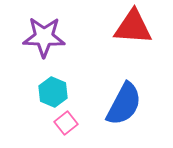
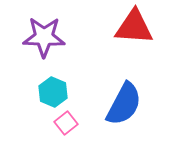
red triangle: moved 1 px right
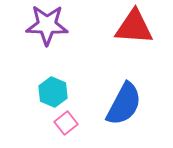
purple star: moved 3 px right, 12 px up
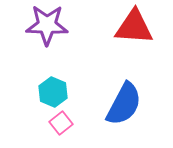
pink square: moved 5 px left
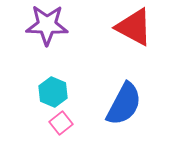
red triangle: rotated 24 degrees clockwise
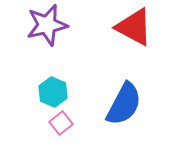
purple star: rotated 15 degrees counterclockwise
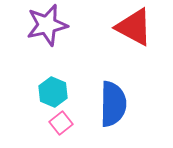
blue semicircle: moved 11 px left; rotated 27 degrees counterclockwise
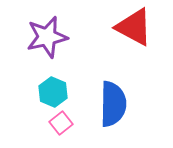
purple star: moved 12 px down
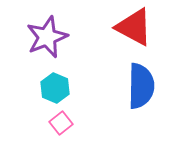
purple star: rotated 9 degrees counterclockwise
cyan hexagon: moved 2 px right, 4 px up
blue semicircle: moved 28 px right, 18 px up
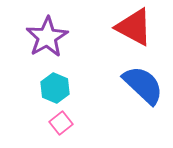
purple star: rotated 9 degrees counterclockwise
blue semicircle: moved 2 px right, 1 px up; rotated 48 degrees counterclockwise
